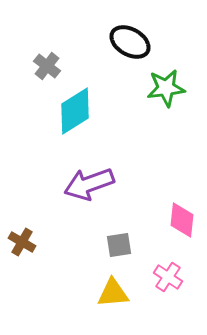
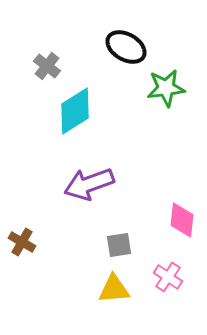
black ellipse: moved 4 px left, 5 px down
yellow triangle: moved 1 px right, 4 px up
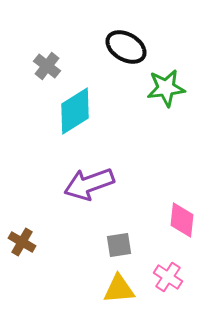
yellow triangle: moved 5 px right
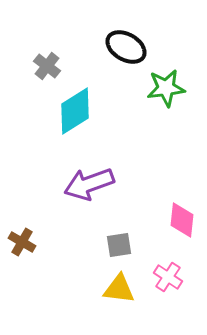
yellow triangle: rotated 12 degrees clockwise
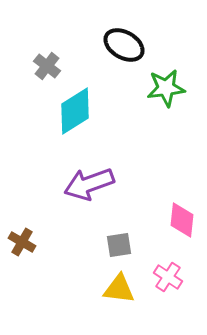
black ellipse: moved 2 px left, 2 px up
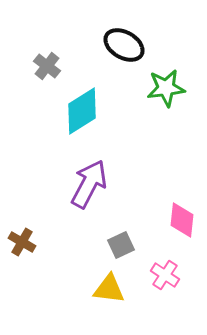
cyan diamond: moved 7 px right
purple arrow: rotated 138 degrees clockwise
gray square: moved 2 px right; rotated 16 degrees counterclockwise
pink cross: moved 3 px left, 2 px up
yellow triangle: moved 10 px left
